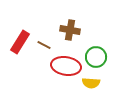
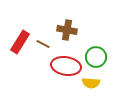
brown cross: moved 3 px left
brown line: moved 1 px left, 1 px up
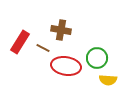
brown cross: moved 6 px left
brown line: moved 4 px down
green circle: moved 1 px right, 1 px down
yellow semicircle: moved 17 px right, 3 px up
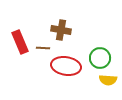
red rectangle: rotated 55 degrees counterclockwise
brown line: rotated 24 degrees counterclockwise
green circle: moved 3 px right
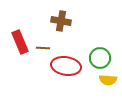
brown cross: moved 9 px up
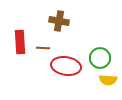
brown cross: moved 2 px left
red rectangle: rotated 20 degrees clockwise
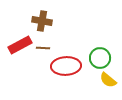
brown cross: moved 17 px left
red rectangle: moved 3 px down; rotated 65 degrees clockwise
red ellipse: rotated 12 degrees counterclockwise
yellow semicircle: rotated 36 degrees clockwise
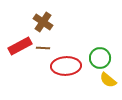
brown cross: moved 1 px right, 1 px down; rotated 24 degrees clockwise
red rectangle: moved 1 px down
